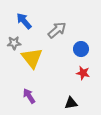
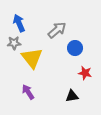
blue arrow: moved 5 px left, 2 px down; rotated 18 degrees clockwise
blue circle: moved 6 px left, 1 px up
red star: moved 2 px right
purple arrow: moved 1 px left, 4 px up
black triangle: moved 1 px right, 7 px up
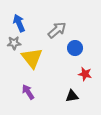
red star: moved 1 px down
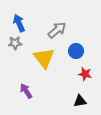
gray star: moved 1 px right
blue circle: moved 1 px right, 3 px down
yellow triangle: moved 12 px right
purple arrow: moved 2 px left, 1 px up
black triangle: moved 8 px right, 5 px down
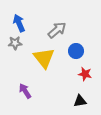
purple arrow: moved 1 px left
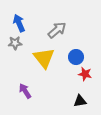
blue circle: moved 6 px down
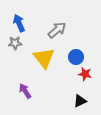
black triangle: rotated 16 degrees counterclockwise
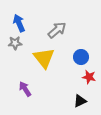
blue circle: moved 5 px right
red star: moved 4 px right, 3 px down
purple arrow: moved 2 px up
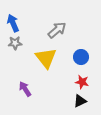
blue arrow: moved 6 px left
yellow triangle: moved 2 px right
red star: moved 7 px left, 5 px down
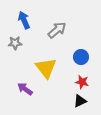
blue arrow: moved 11 px right, 3 px up
yellow triangle: moved 10 px down
purple arrow: rotated 21 degrees counterclockwise
